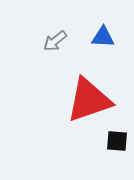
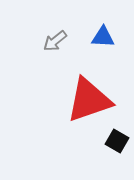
black square: rotated 25 degrees clockwise
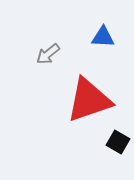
gray arrow: moved 7 px left, 13 px down
black square: moved 1 px right, 1 px down
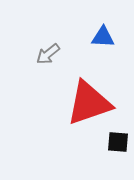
red triangle: moved 3 px down
black square: rotated 25 degrees counterclockwise
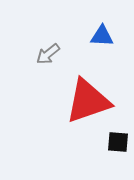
blue triangle: moved 1 px left, 1 px up
red triangle: moved 1 px left, 2 px up
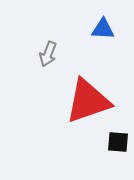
blue triangle: moved 1 px right, 7 px up
gray arrow: rotated 30 degrees counterclockwise
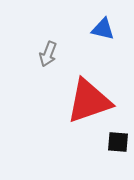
blue triangle: rotated 10 degrees clockwise
red triangle: moved 1 px right
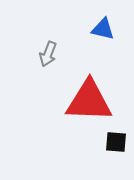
red triangle: rotated 21 degrees clockwise
black square: moved 2 px left
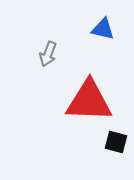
black square: rotated 10 degrees clockwise
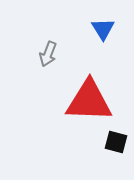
blue triangle: rotated 45 degrees clockwise
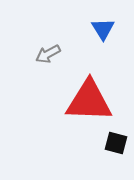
gray arrow: rotated 40 degrees clockwise
black square: moved 1 px down
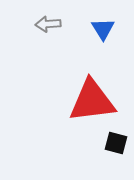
gray arrow: moved 30 px up; rotated 25 degrees clockwise
red triangle: moved 3 px right; rotated 9 degrees counterclockwise
